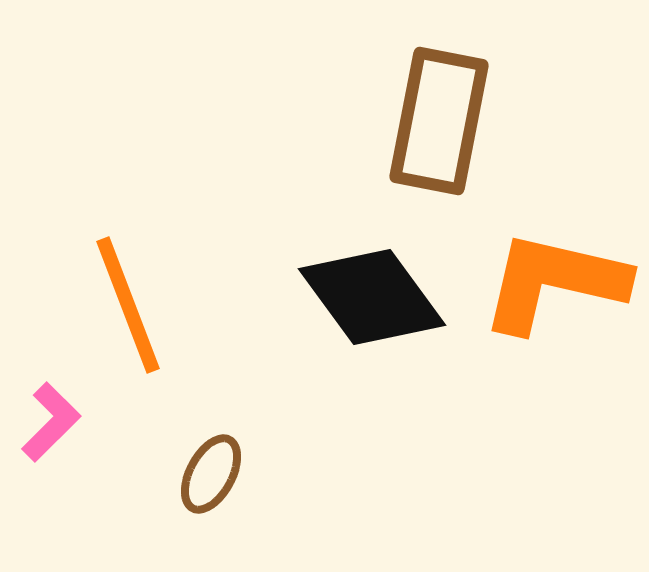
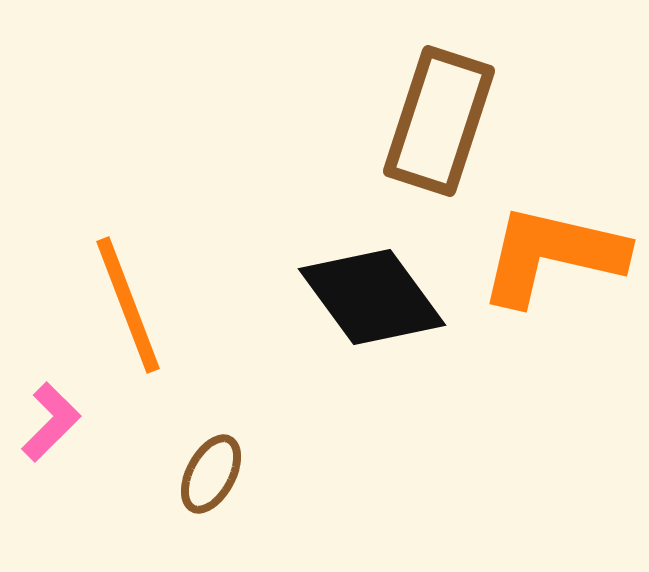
brown rectangle: rotated 7 degrees clockwise
orange L-shape: moved 2 px left, 27 px up
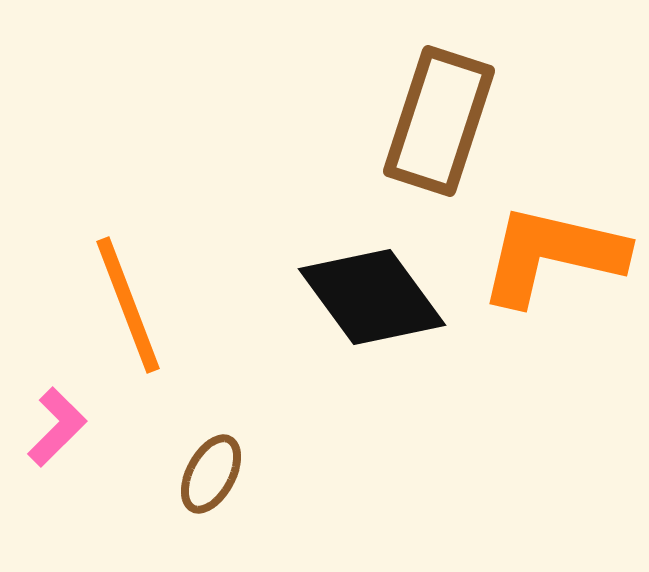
pink L-shape: moved 6 px right, 5 px down
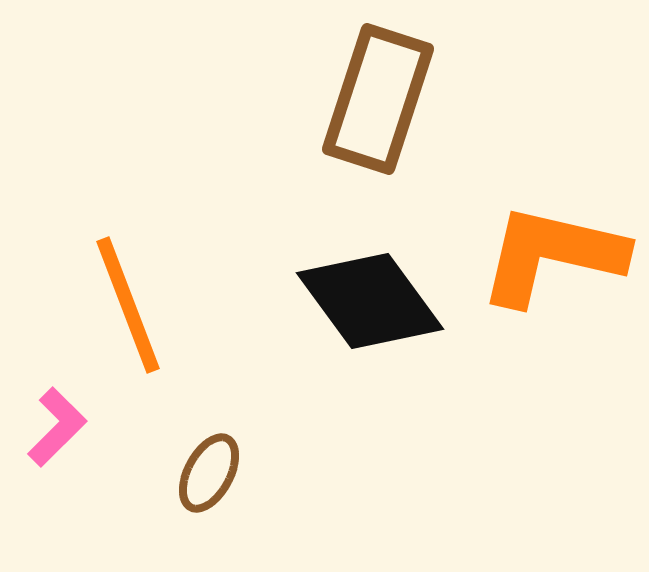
brown rectangle: moved 61 px left, 22 px up
black diamond: moved 2 px left, 4 px down
brown ellipse: moved 2 px left, 1 px up
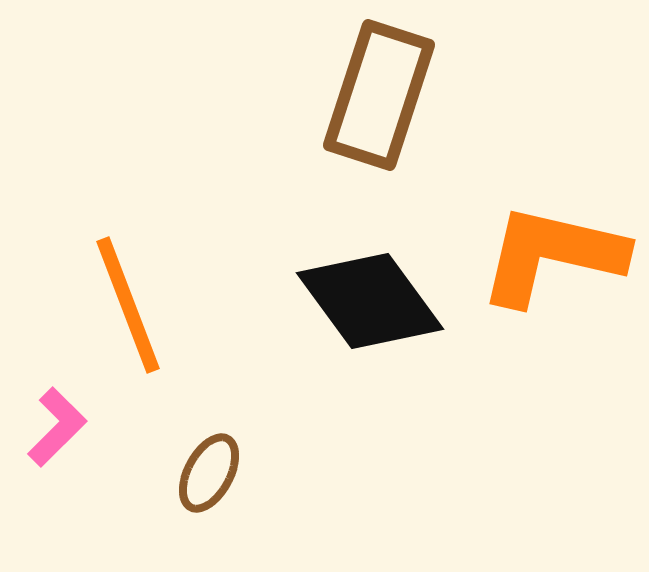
brown rectangle: moved 1 px right, 4 px up
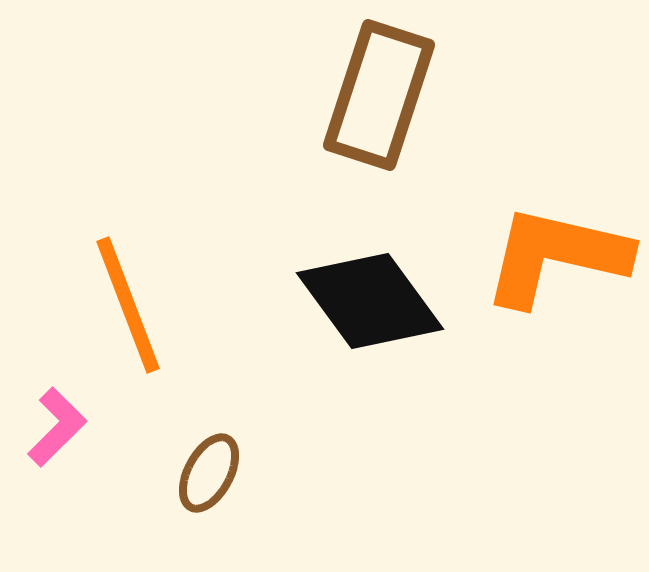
orange L-shape: moved 4 px right, 1 px down
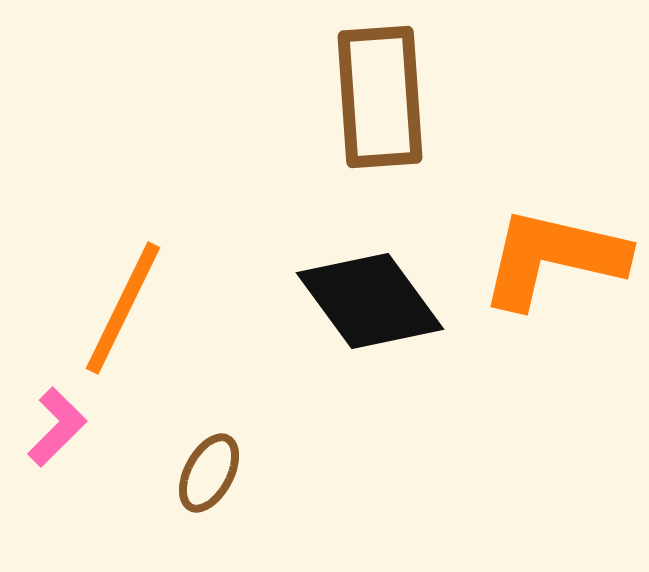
brown rectangle: moved 1 px right, 2 px down; rotated 22 degrees counterclockwise
orange L-shape: moved 3 px left, 2 px down
orange line: moved 5 px left, 3 px down; rotated 47 degrees clockwise
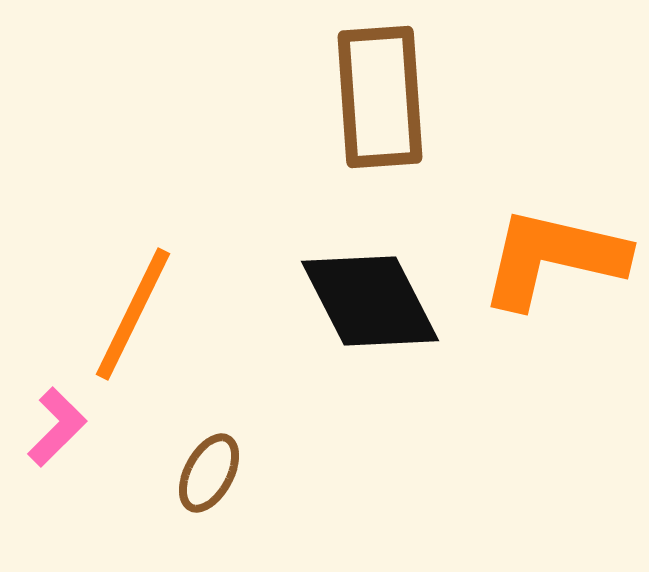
black diamond: rotated 9 degrees clockwise
orange line: moved 10 px right, 6 px down
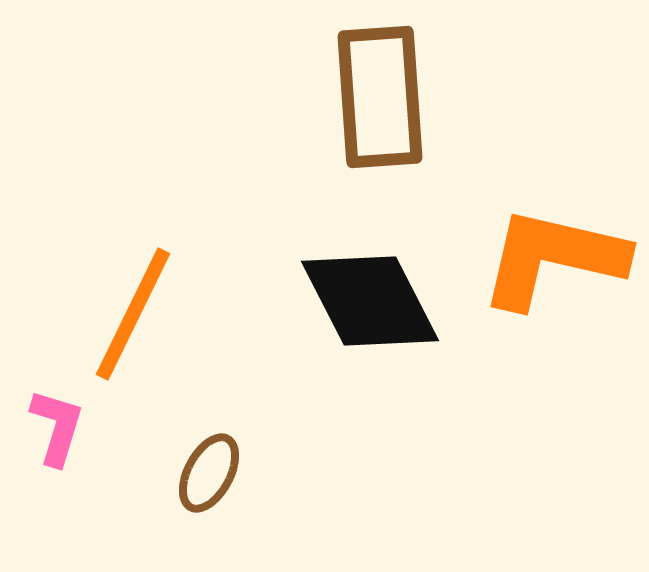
pink L-shape: rotated 28 degrees counterclockwise
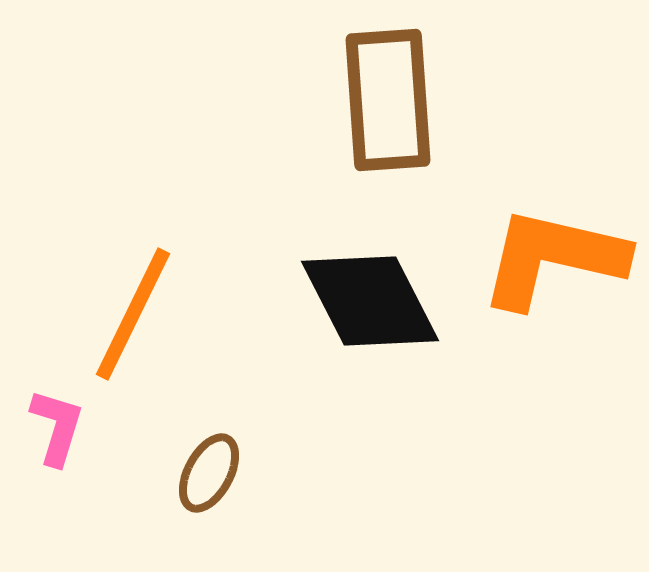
brown rectangle: moved 8 px right, 3 px down
